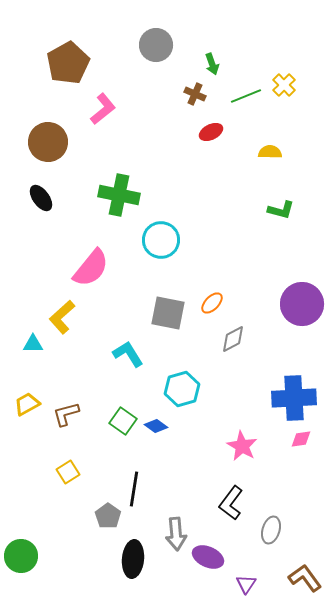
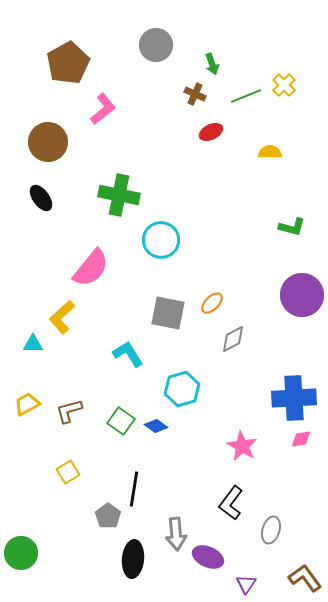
green L-shape at (281, 210): moved 11 px right, 17 px down
purple circle at (302, 304): moved 9 px up
brown L-shape at (66, 414): moved 3 px right, 3 px up
green square at (123, 421): moved 2 px left
green circle at (21, 556): moved 3 px up
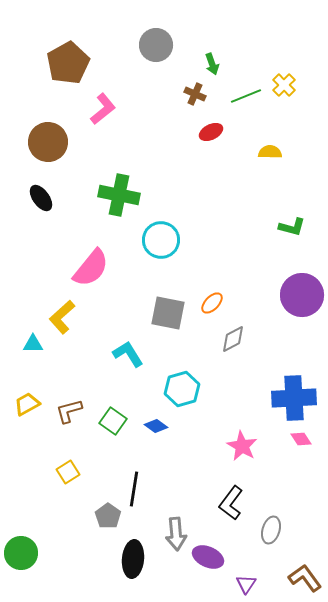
green square at (121, 421): moved 8 px left
pink diamond at (301, 439): rotated 65 degrees clockwise
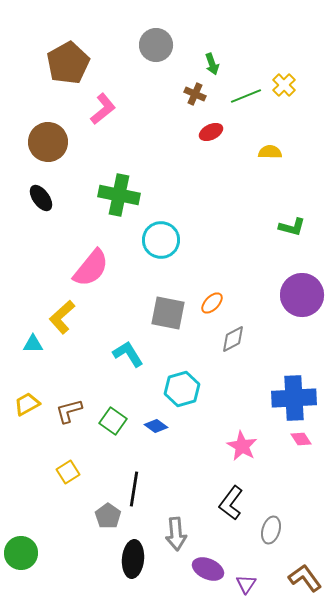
purple ellipse at (208, 557): moved 12 px down
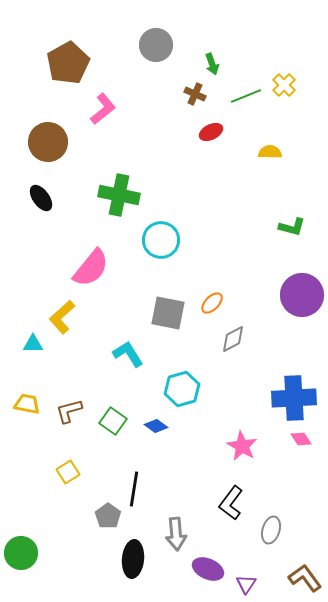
yellow trapezoid at (27, 404): rotated 40 degrees clockwise
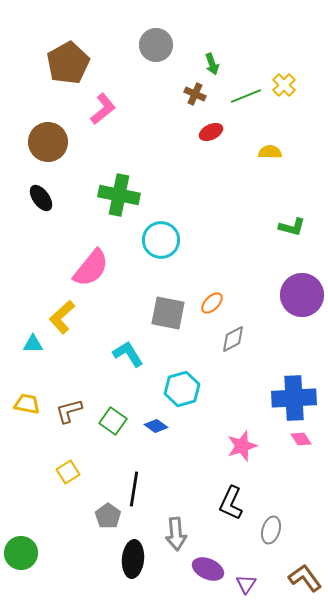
pink star at (242, 446): rotated 24 degrees clockwise
black L-shape at (231, 503): rotated 12 degrees counterclockwise
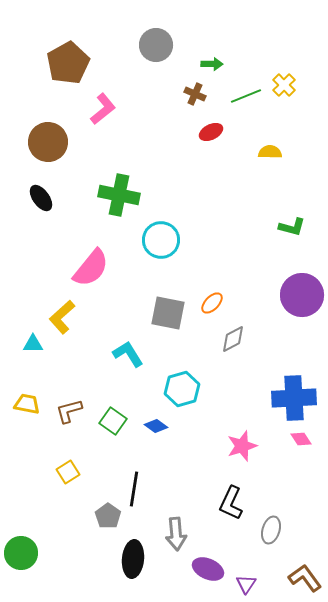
green arrow at (212, 64): rotated 70 degrees counterclockwise
